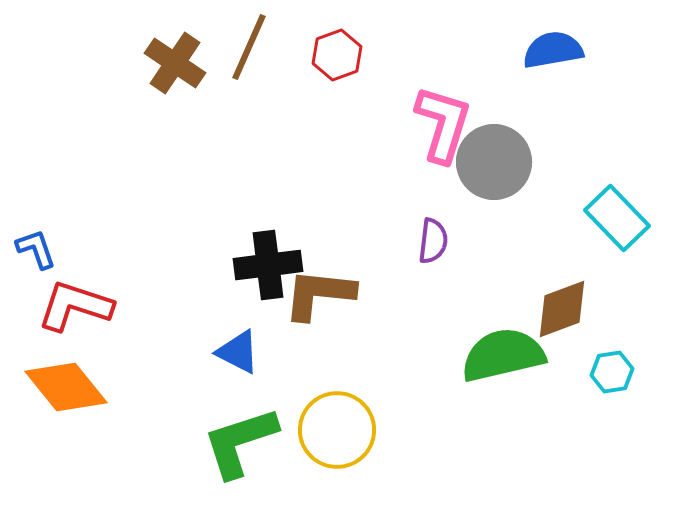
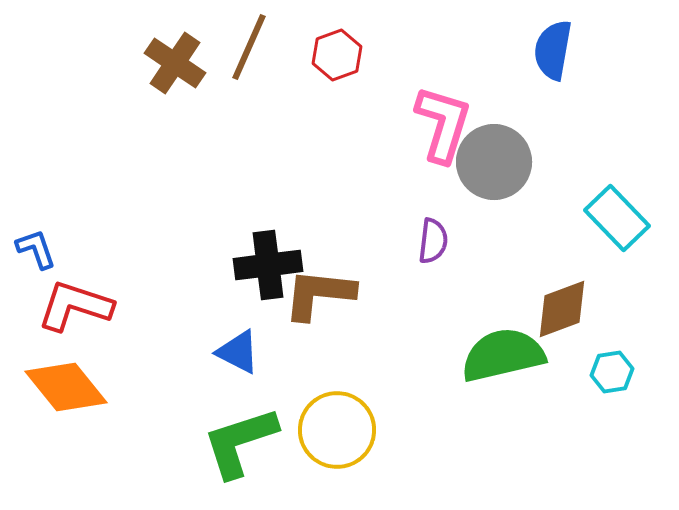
blue semicircle: rotated 70 degrees counterclockwise
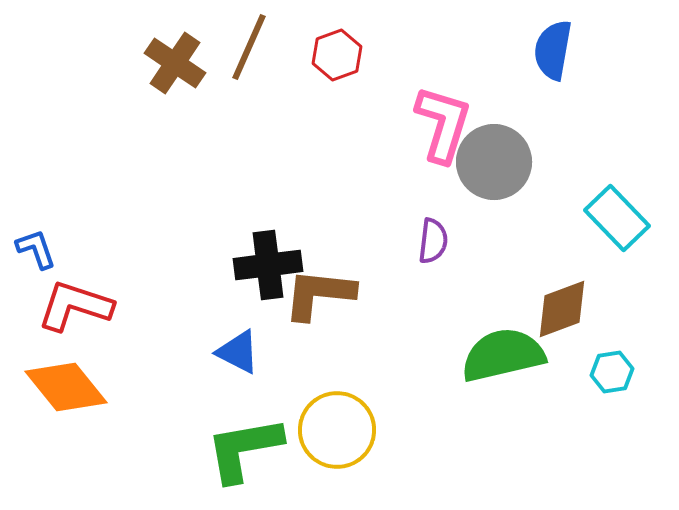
green L-shape: moved 4 px right, 7 px down; rotated 8 degrees clockwise
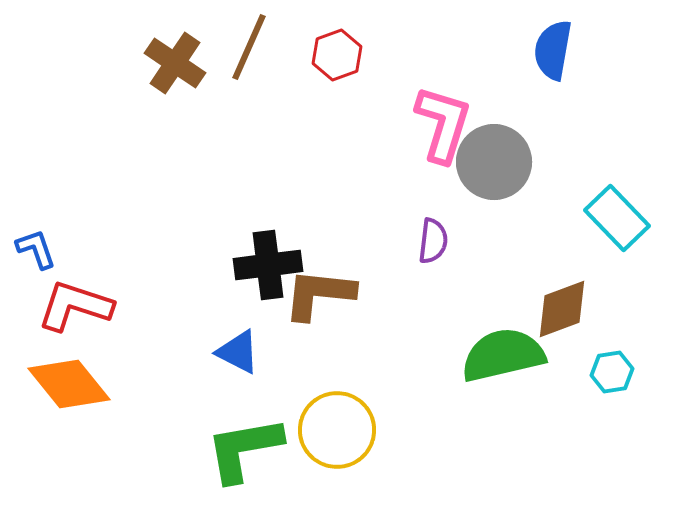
orange diamond: moved 3 px right, 3 px up
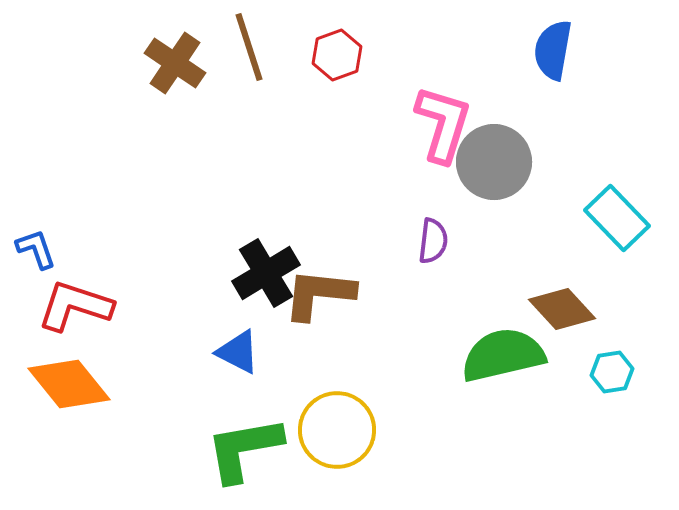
brown line: rotated 42 degrees counterclockwise
black cross: moved 2 px left, 8 px down; rotated 24 degrees counterclockwise
brown diamond: rotated 68 degrees clockwise
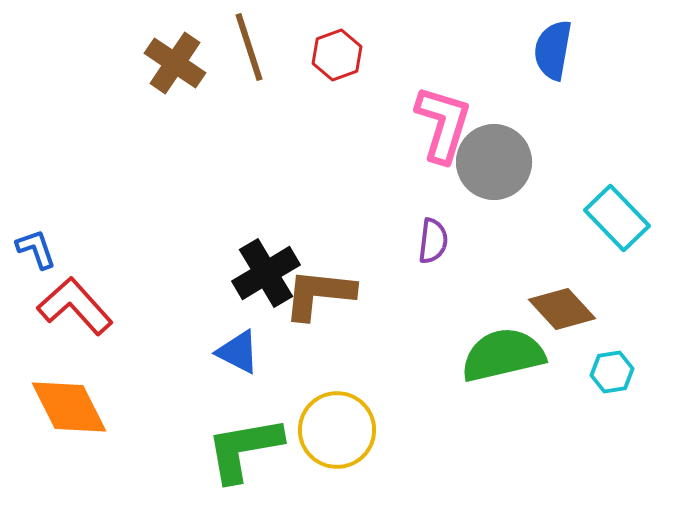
red L-shape: rotated 30 degrees clockwise
orange diamond: moved 23 px down; rotated 12 degrees clockwise
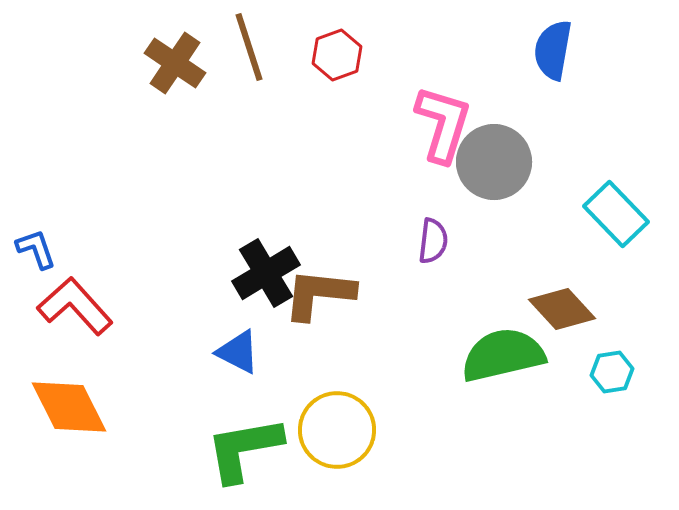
cyan rectangle: moved 1 px left, 4 px up
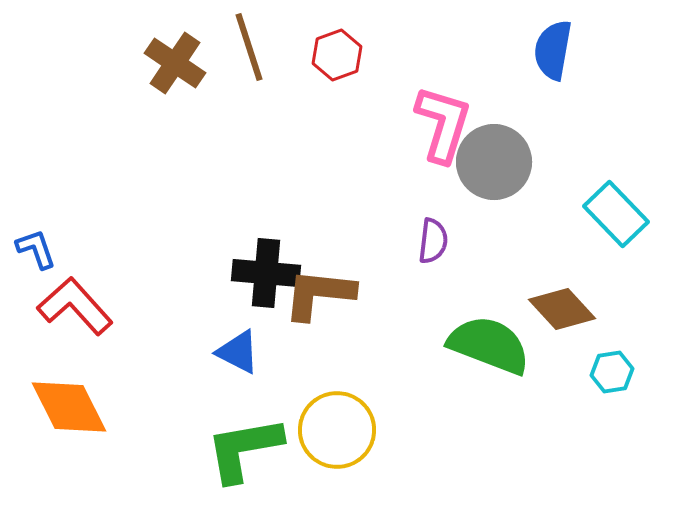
black cross: rotated 36 degrees clockwise
green semicircle: moved 14 px left, 10 px up; rotated 34 degrees clockwise
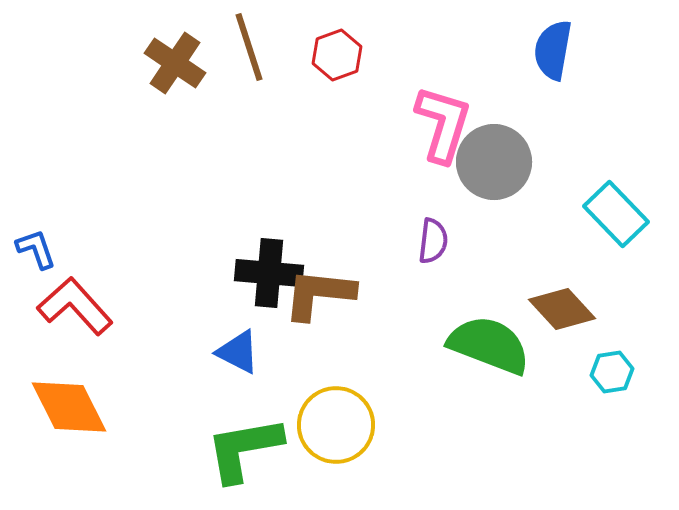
black cross: moved 3 px right
yellow circle: moved 1 px left, 5 px up
